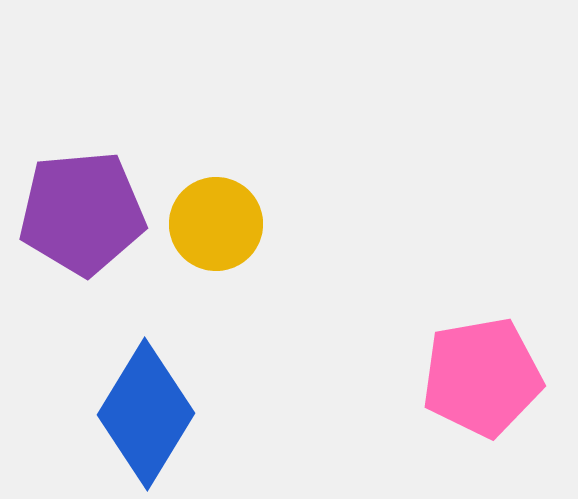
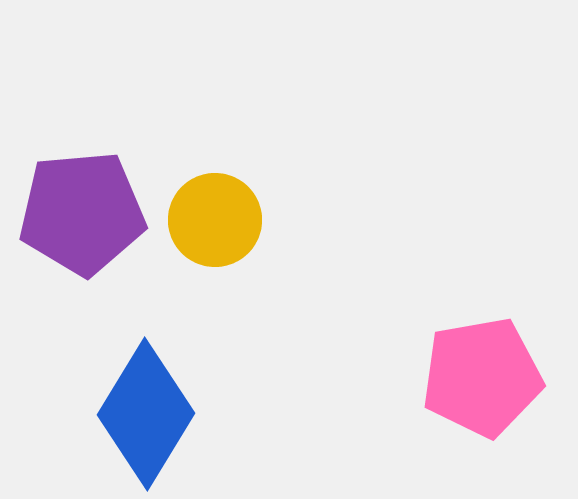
yellow circle: moved 1 px left, 4 px up
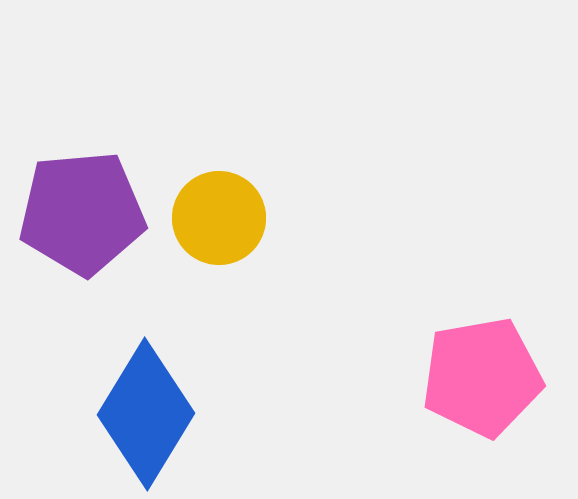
yellow circle: moved 4 px right, 2 px up
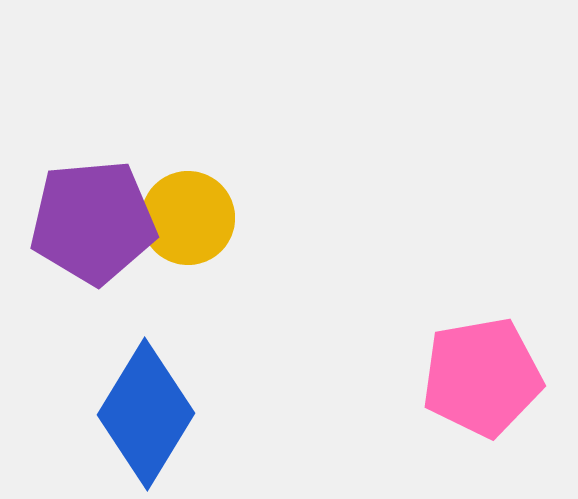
purple pentagon: moved 11 px right, 9 px down
yellow circle: moved 31 px left
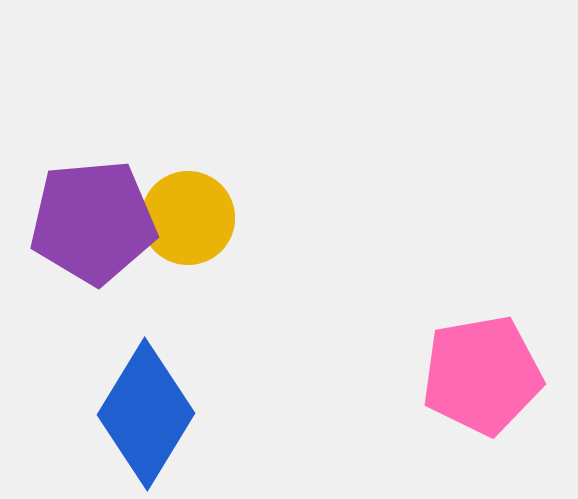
pink pentagon: moved 2 px up
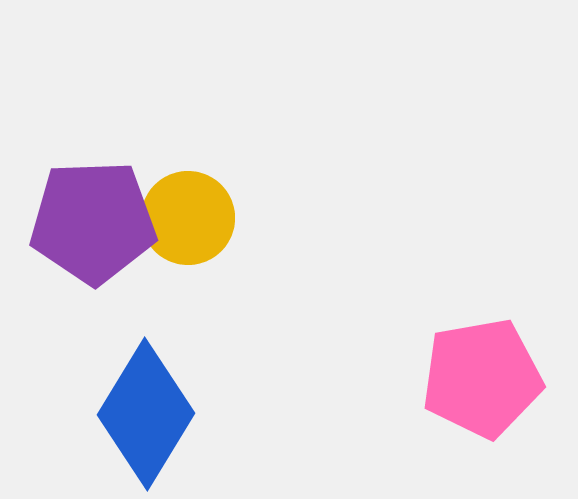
purple pentagon: rotated 3 degrees clockwise
pink pentagon: moved 3 px down
